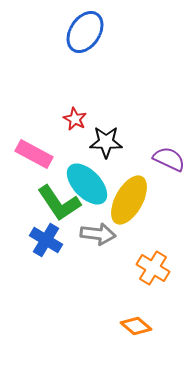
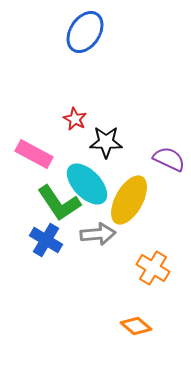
gray arrow: rotated 12 degrees counterclockwise
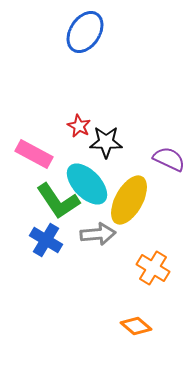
red star: moved 4 px right, 7 px down
green L-shape: moved 1 px left, 2 px up
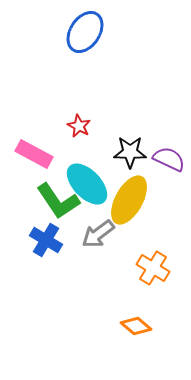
black star: moved 24 px right, 10 px down
gray arrow: rotated 148 degrees clockwise
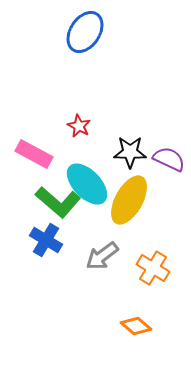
green L-shape: moved 1 px down; rotated 15 degrees counterclockwise
gray arrow: moved 4 px right, 22 px down
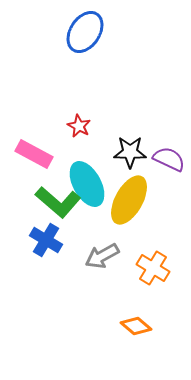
cyan ellipse: rotated 15 degrees clockwise
gray arrow: rotated 8 degrees clockwise
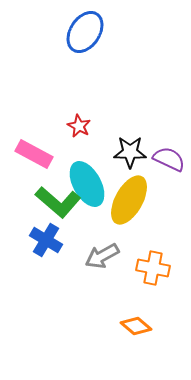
orange cross: rotated 20 degrees counterclockwise
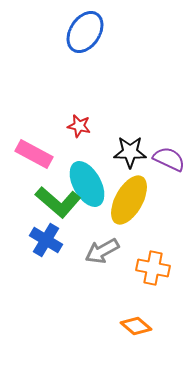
red star: rotated 15 degrees counterclockwise
gray arrow: moved 5 px up
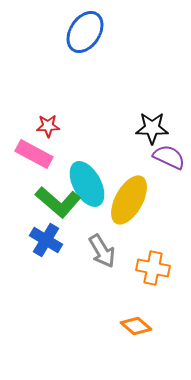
red star: moved 31 px left; rotated 15 degrees counterclockwise
black star: moved 22 px right, 24 px up
purple semicircle: moved 2 px up
gray arrow: rotated 92 degrees counterclockwise
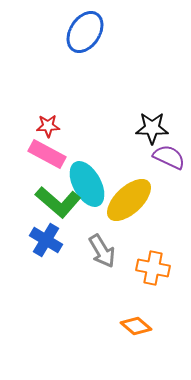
pink rectangle: moved 13 px right
yellow ellipse: rotated 18 degrees clockwise
